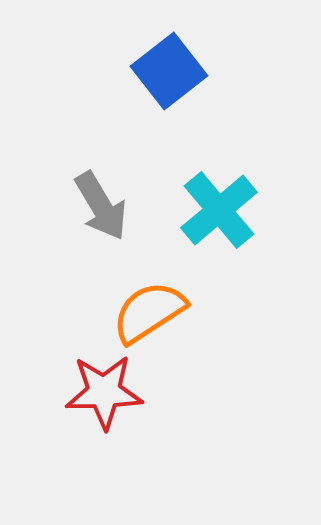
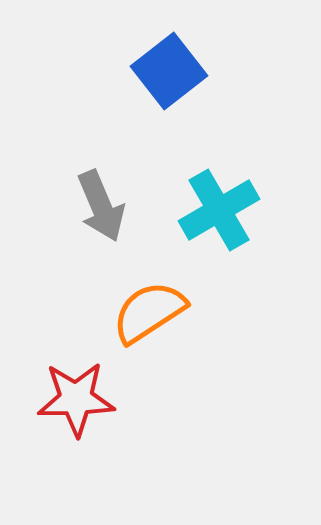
gray arrow: rotated 8 degrees clockwise
cyan cross: rotated 10 degrees clockwise
red star: moved 28 px left, 7 px down
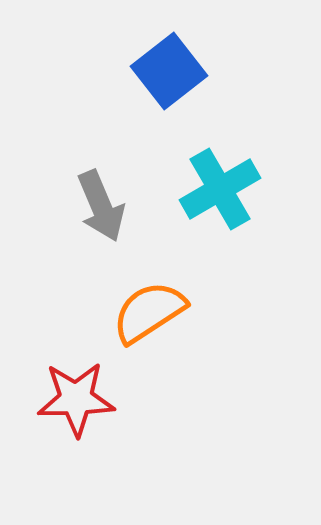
cyan cross: moved 1 px right, 21 px up
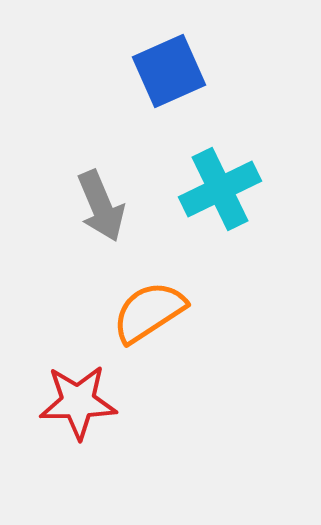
blue square: rotated 14 degrees clockwise
cyan cross: rotated 4 degrees clockwise
red star: moved 2 px right, 3 px down
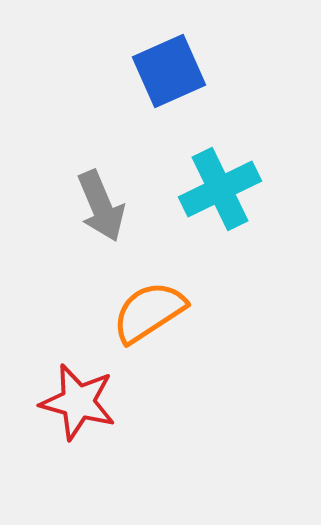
red star: rotated 16 degrees clockwise
